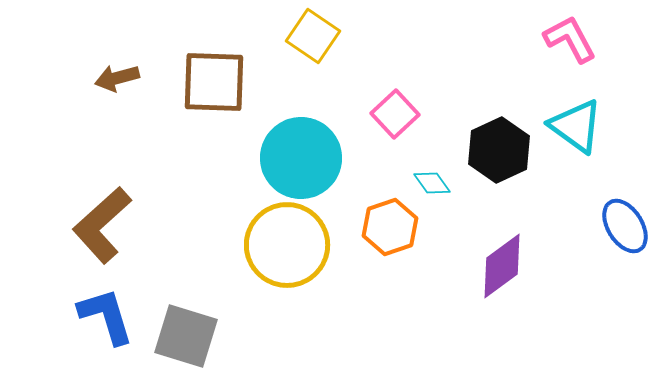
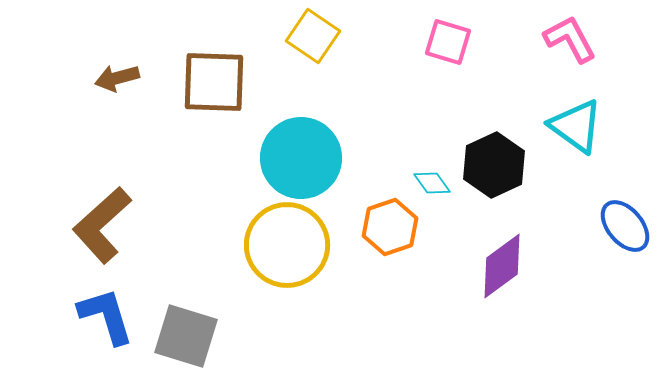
pink square: moved 53 px right, 72 px up; rotated 30 degrees counterclockwise
black hexagon: moved 5 px left, 15 px down
blue ellipse: rotated 8 degrees counterclockwise
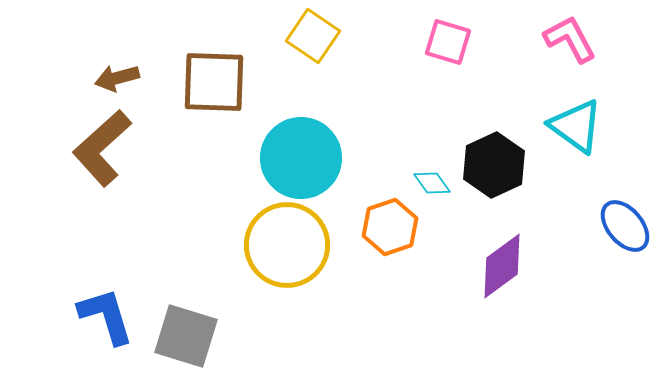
brown L-shape: moved 77 px up
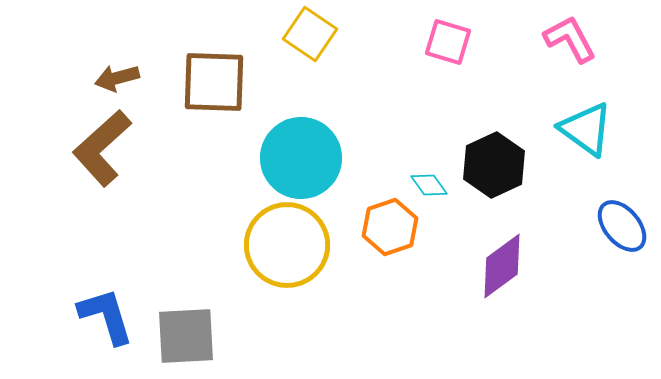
yellow square: moved 3 px left, 2 px up
cyan triangle: moved 10 px right, 3 px down
cyan diamond: moved 3 px left, 2 px down
blue ellipse: moved 3 px left
gray square: rotated 20 degrees counterclockwise
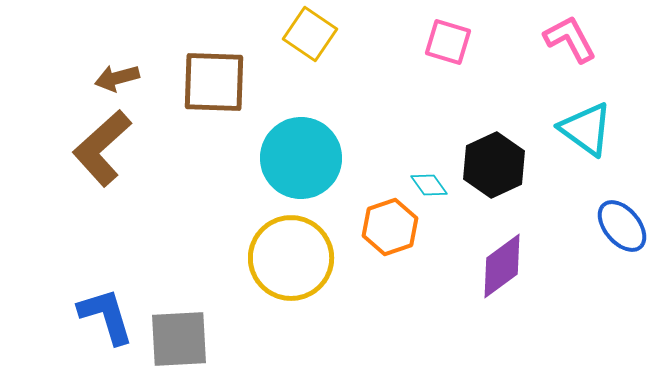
yellow circle: moved 4 px right, 13 px down
gray square: moved 7 px left, 3 px down
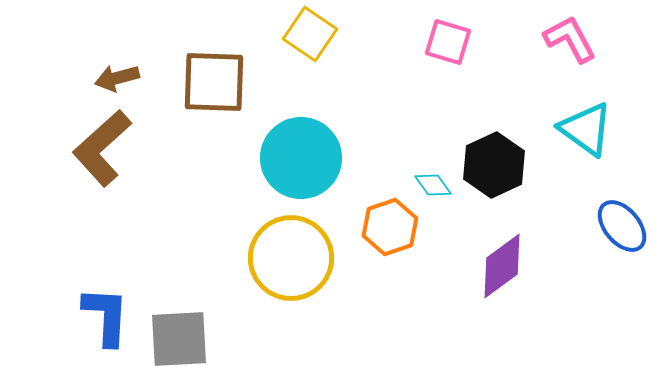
cyan diamond: moved 4 px right
blue L-shape: rotated 20 degrees clockwise
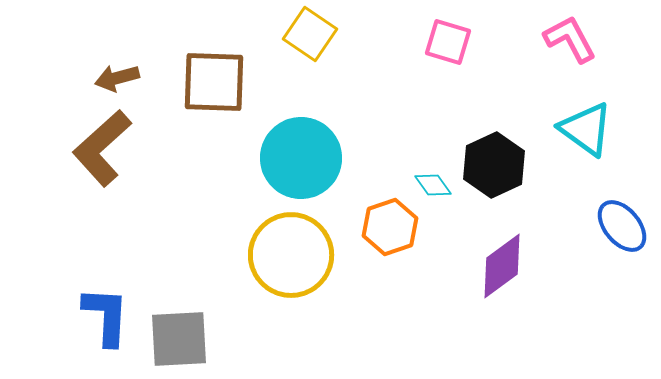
yellow circle: moved 3 px up
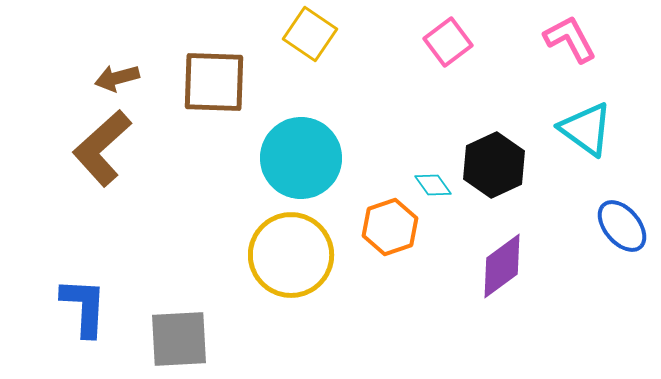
pink square: rotated 36 degrees clockwise
blue L-shape: moved 22 px left, 9 px up
